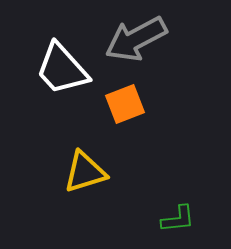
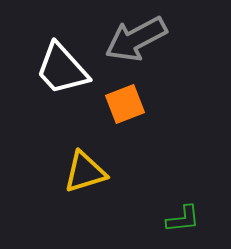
green L-shape: moved 5 px right
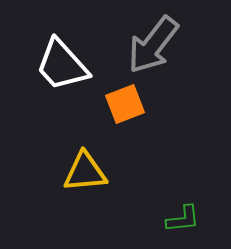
gray arrow: moved 17 px right, 6 px down; rotated 24 degrees counterclockwise
white trapezoid: moved 4 px up
yellow triangle: rotated 12 degrees clockwise
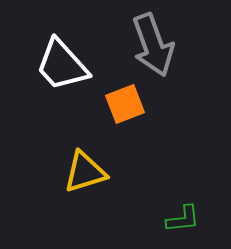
gray arrow: rotated 58 degrees counterclockwise
yellow triangle: rotated 12 degrees counterclockwise
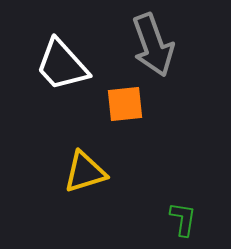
orange square: rotated 15 degrees clockwise
green L-shape: rotated 75 degrees counterclockwise
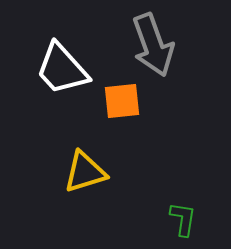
white trapezoid: moved 4 px down
orange square: moved 3 px left, 3 px up
